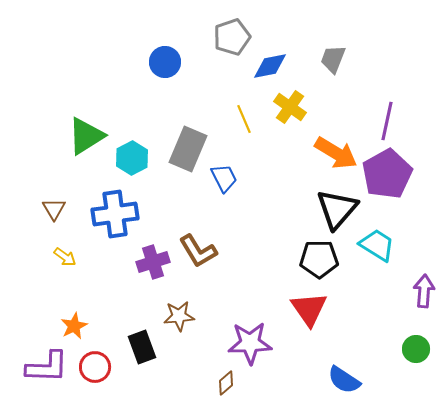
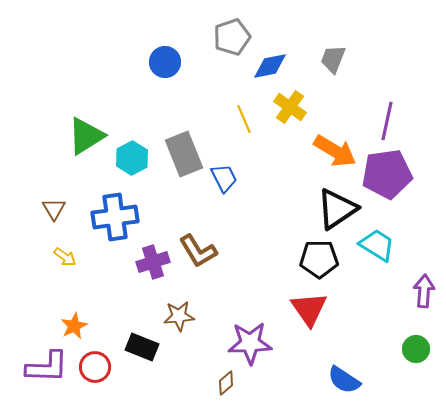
gray rectangle: moved 4 px left, 5 px down; rotated 45 degrees counterclockwise
orange arrow: moved 1 px left, 2 px up
purple pentagon: rotated 21 degrees clockwise
black triangle: rotated 15 degrees clockwise
blue cross: moved 3 px down
black rectangle: rotated 48 degrees counterclockwise
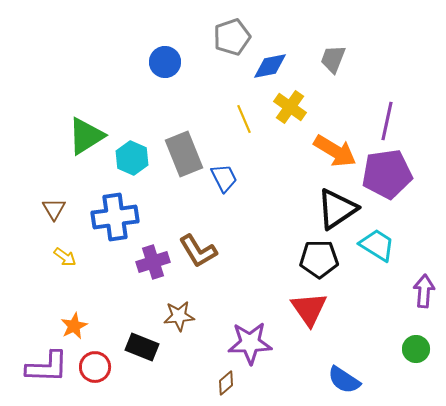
cyan hexagon: rotated 8 degrees counterclockwise
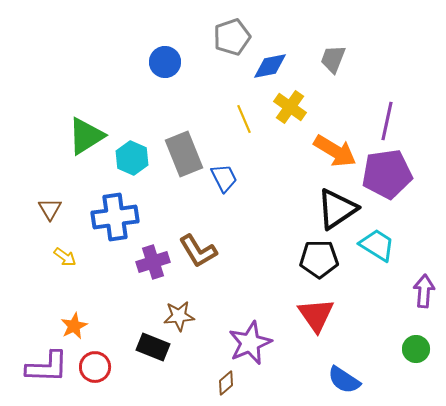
brown triangle: moved 4 px left
red triangle: moved 7 px right, 6 px down
purple star: rotated 21 degrees counterclockwise
black rectangle: moved 11 px right
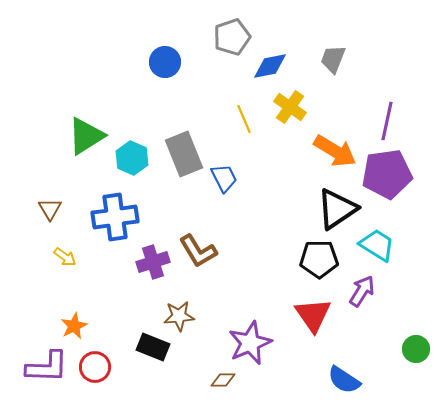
purple arrow: moved 62 px left; rotated 28 degrees clockwise
red triangle: moved 3 px left
brown diamond: moved 3 px left, 3 px up; rotated 40 degrees clockwise
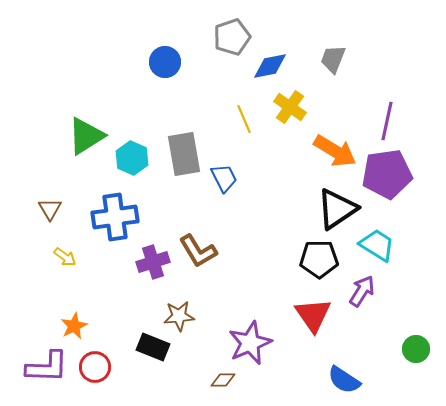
gray rectangle: rotated 12 degrees clockwise
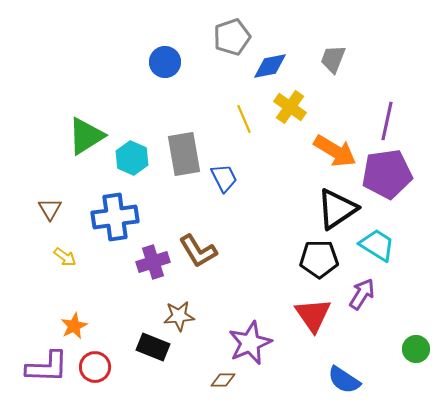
purple arrow: moved 3 px down
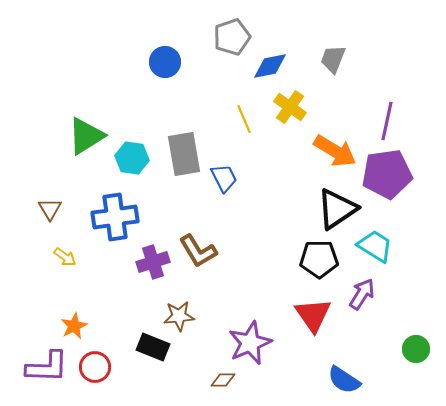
cyan hexagon: rotated 16 degrees counterclockwise
cyan trapezoid: moved 2 px left, 1 px down
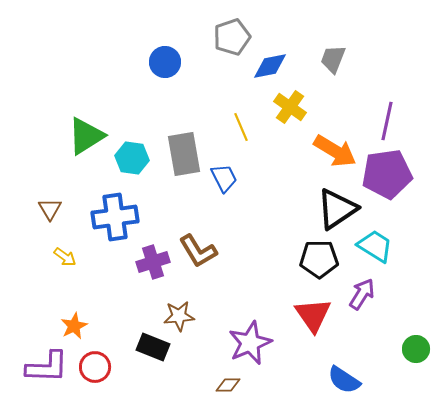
yellow line: moved 3 px left, 8 px down
brown diamond: moved 5 px right, 5 px down
